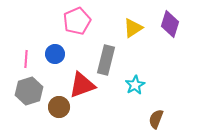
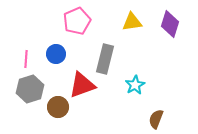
yellow triangle: moved 1 px left, 6 px up; rotated 25 degrees clockwise
blue circle: moved 1 px right
gray rectangle: moved 1 px left, 1 px up
gray hexagon: moved 1 px right, 2 px up
brown circle: moved 1 px left
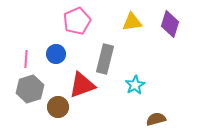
brown semicircle: rotated 54 degrees clockwise
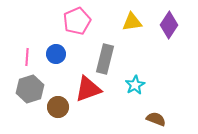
purple diamond: moved 1 px left, 1 px down; rotated 16 degrees clockwise
pink line: moved 1 px right, 2 px up
red triangle: moved 6 px right, 4 px down
brown semicircle: rotated 36 degrees clockwise
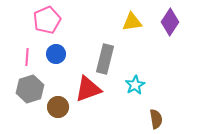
pink pentagon: moved 30 px left, 1 px up
purple diamond: moved 1 px right, 3 px up
brown semicircle: rotated 60 degrees clockwise
